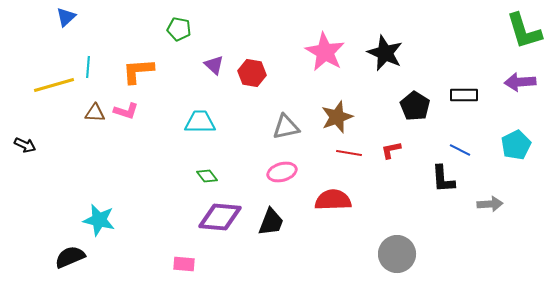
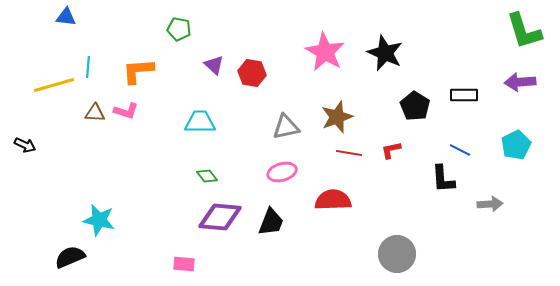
blue triangle: rotated 50 degrees clockwise
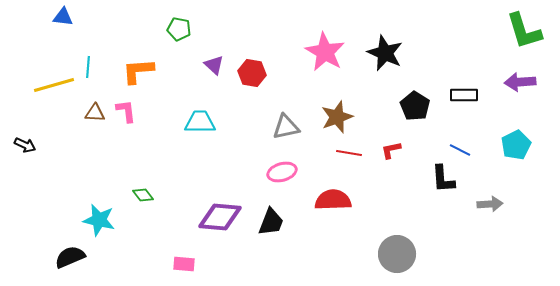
blue triangle: moved 3 px left
pink L-shape: rotated 115 degrees counterclockwise
green diamond: moved 64 px left, 19 px down
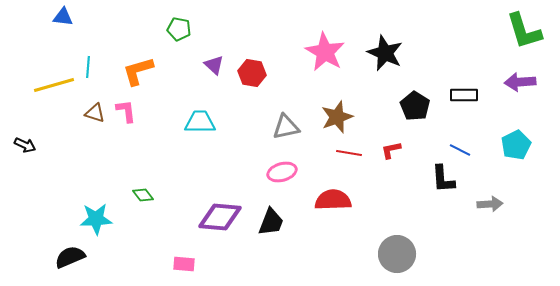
orange L-shape: rotated 12 degrees counterclockwise
brown triangle: rotated 15 degrees clockwise
cyan star: moved 3 px left, 1 px up; rotated 16 degrees counterclockwise
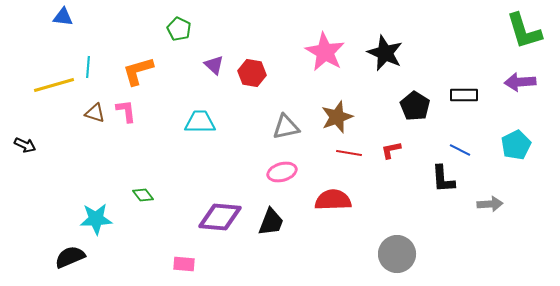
green pentagon: rotated 15 degrees clockwise
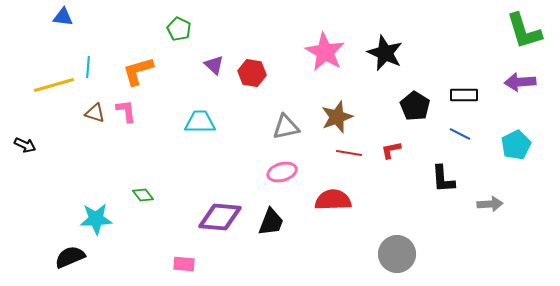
blue line: moved 16 px up
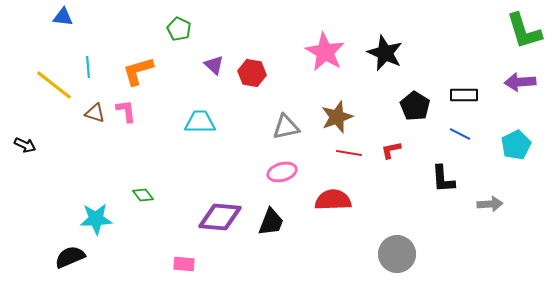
cyan line: rotated 10 degrees counterclockwise
yellow line: rotated 54 degrees clockwise
